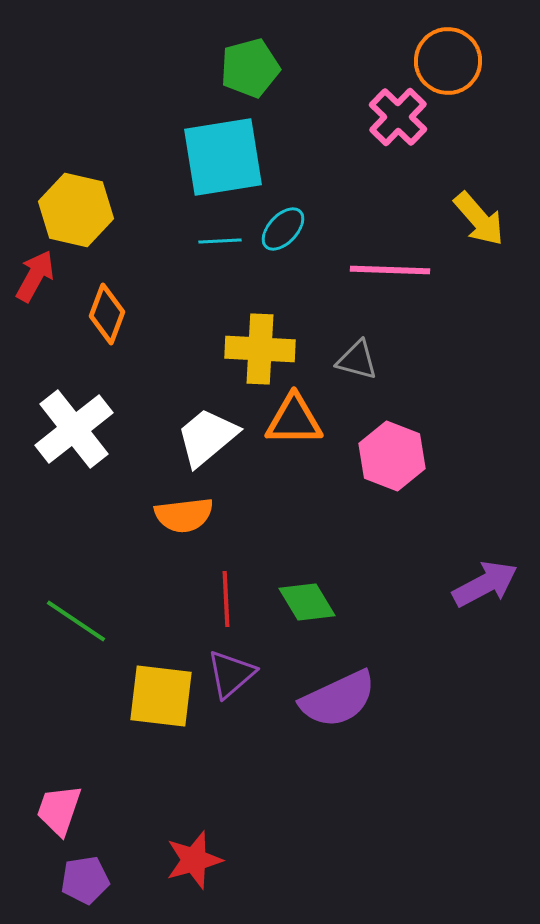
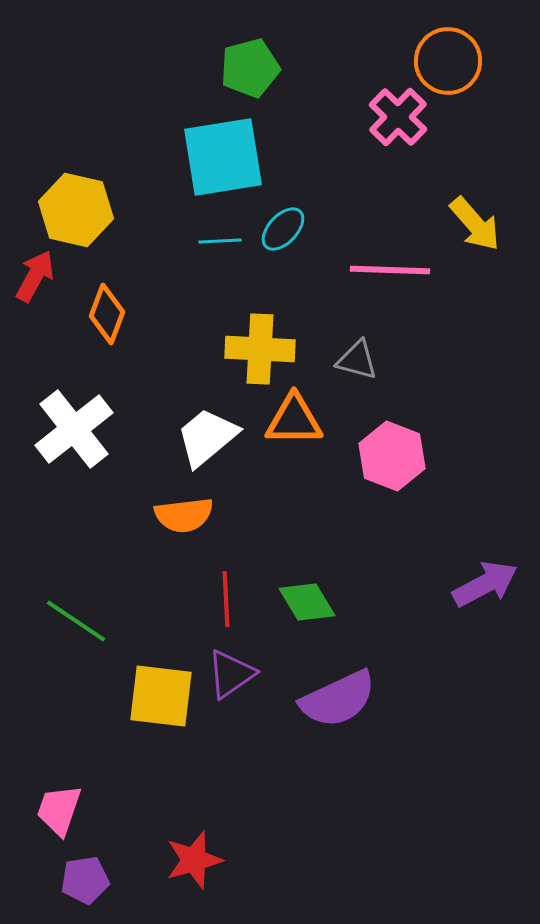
yellow arrow: moved 4 px left, 5 px down
purple triangle: rotated 6 degrees clockwise
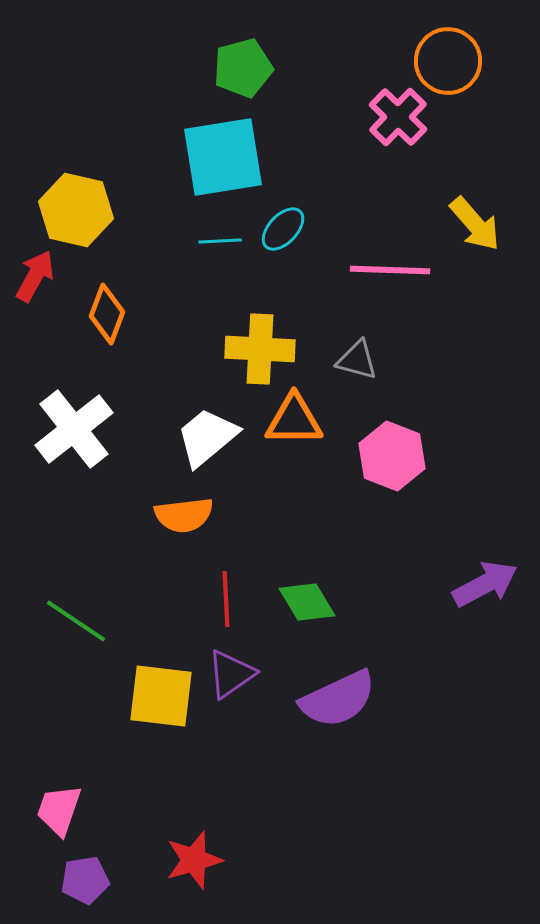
green pentagon: moved 7 px left
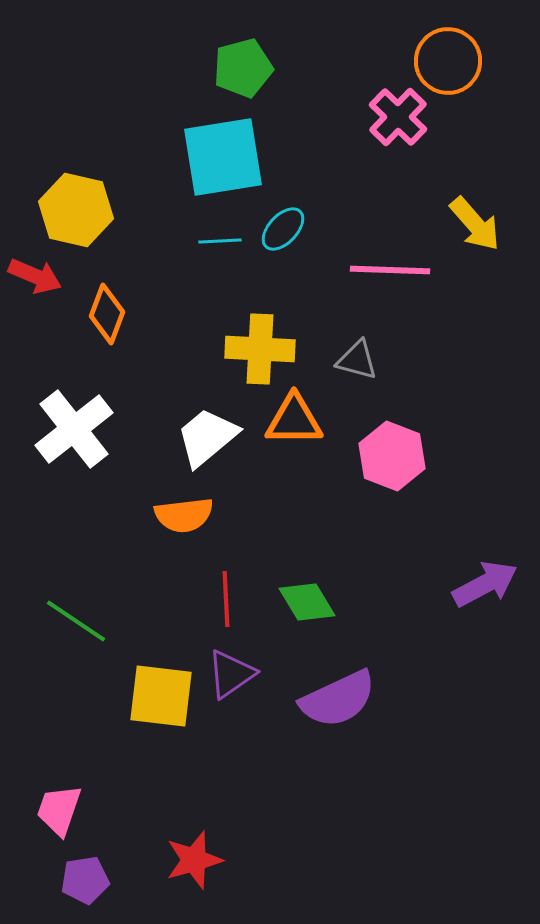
red arrow: rotated 84 degrees clockwise
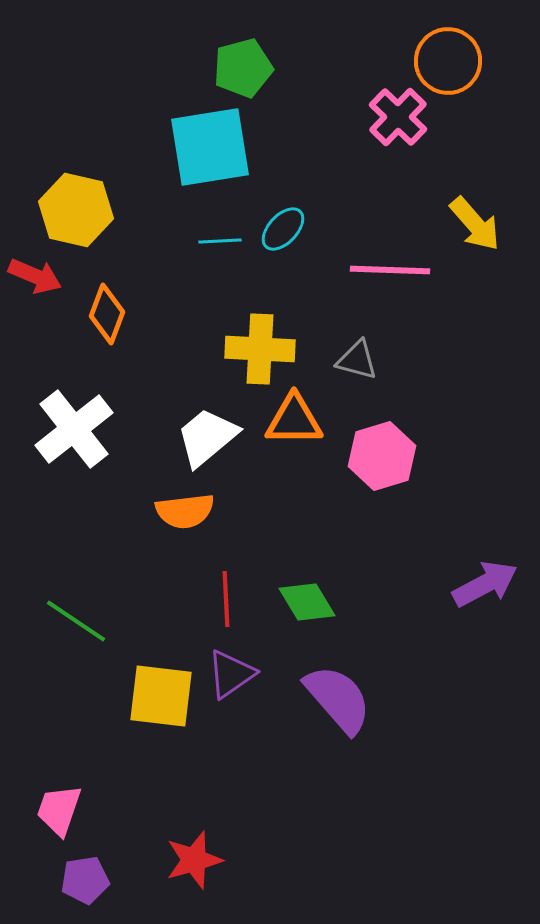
cyan square: moved 13 px left, 10 px up
pink hexagon: moved 10 px left; rotated 22 degrees clockwise
orange semicircle: moved 1 px right, 4 px up
purple semicircle: rotated 106 degrees counterclockwise
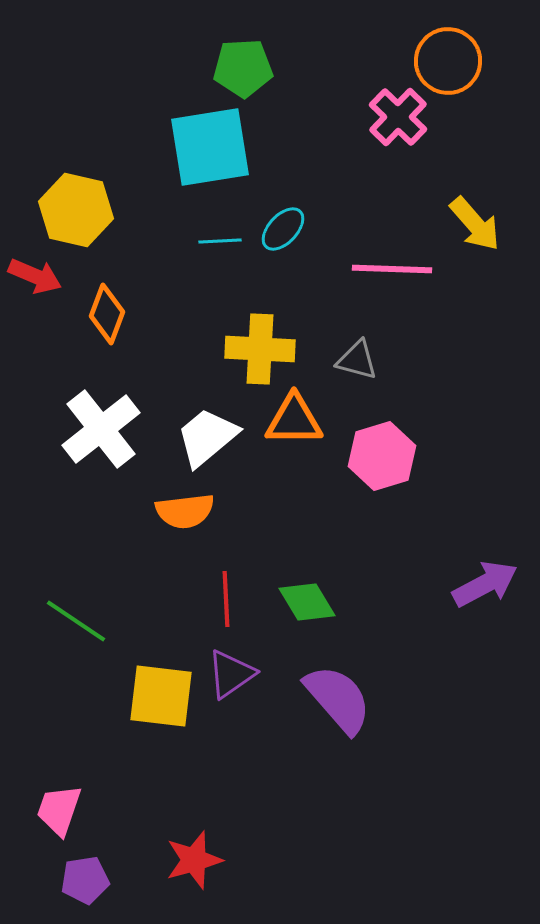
green pentagon: rotated 12 degrees clockwise
pink line: moved 2 px right, 1 px up
white cross: moved 27 px right
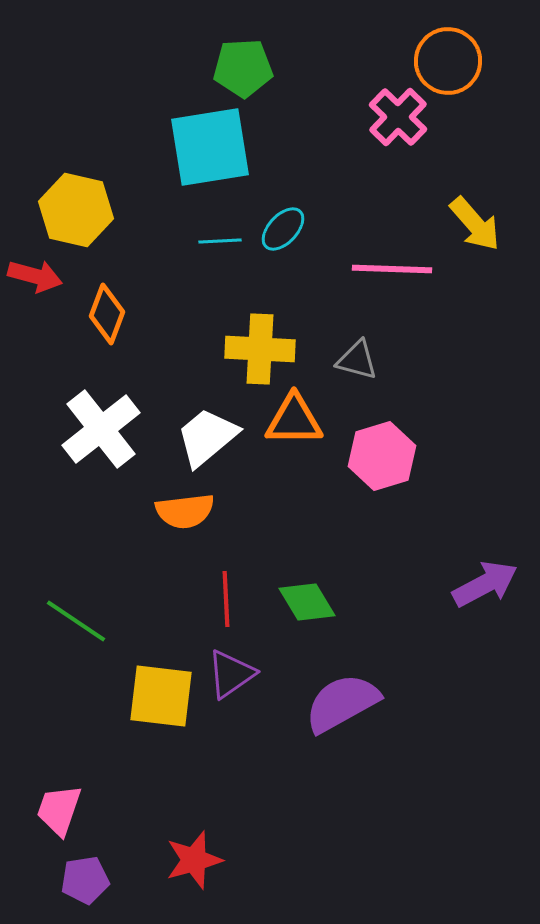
red arrow: rotated 8 degrees counterclockwise
purple semicircle: moved 4 px right, 4 px down; rotated 78 degrees counterclockwise
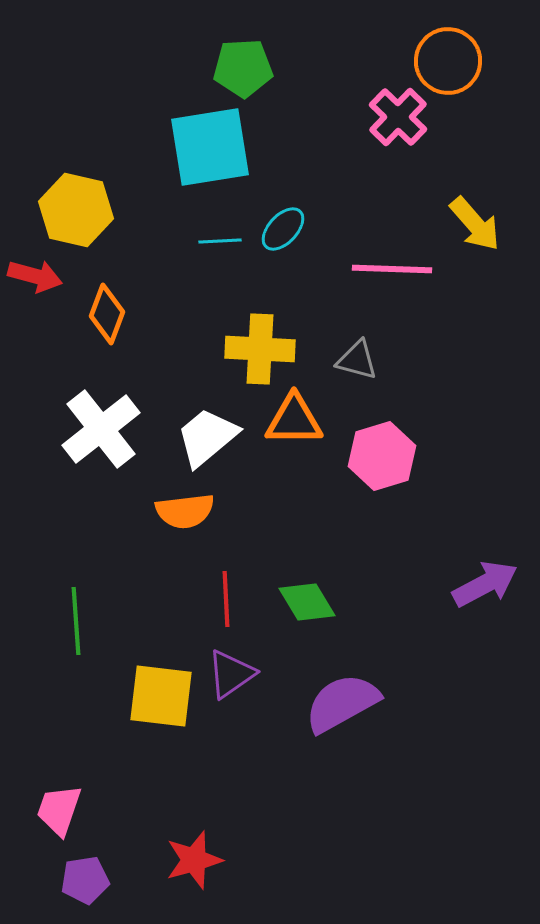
green line: rotated 52 degrees clockwise
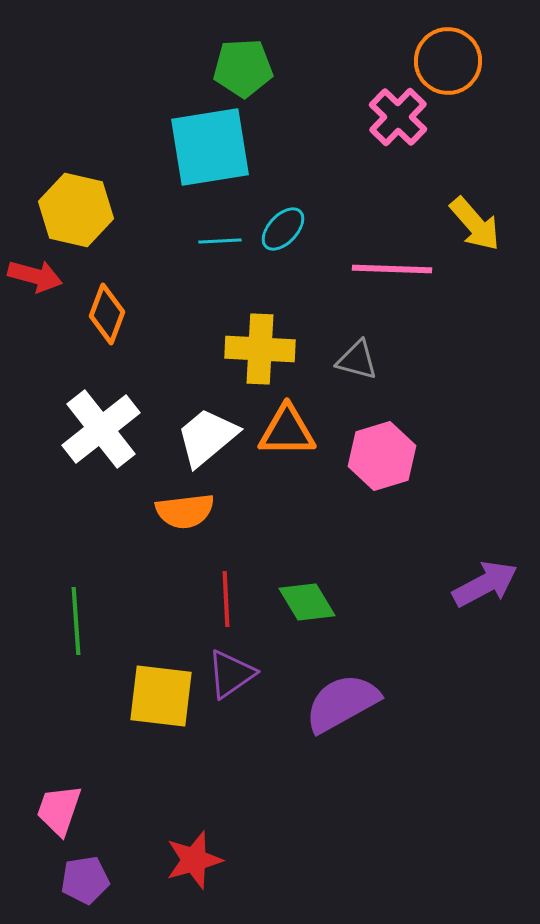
orange triangle: moved 7 px left, 11 px down
